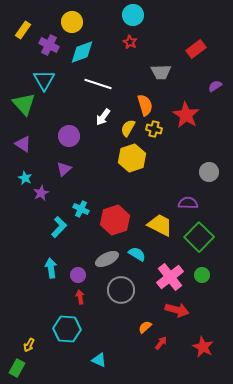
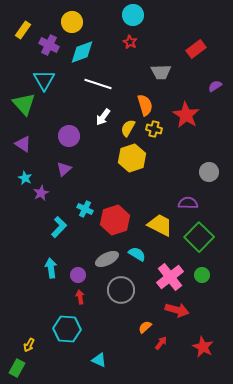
cyan cross at (81, 209): moved 4 px right
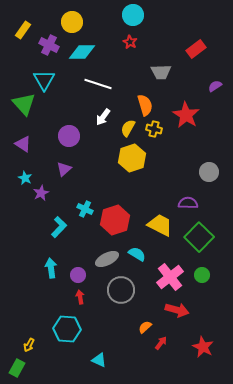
cyan diamond at (82, 52): rotated 20 degrees clockwise
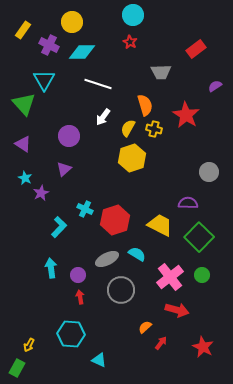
cyan hexagon at (67, 329): moved 4 px right, 5 px down
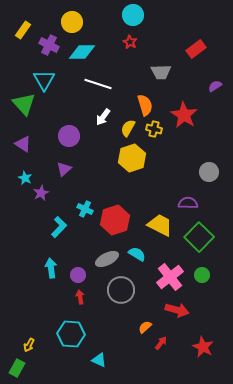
red star at (186, 115): moved 2 px left
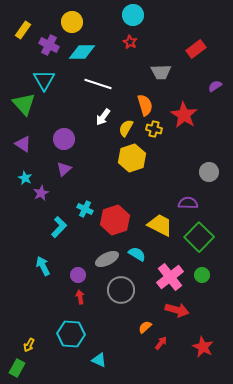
yellow semicircle at (128, 128): moved 2 px left
purple circle at (69, 136): moved 5 px left, 3 px down
cyan arrow at (51, 268): moved 8 px left, 2 px up; rotated 18 degrees counterclockwise
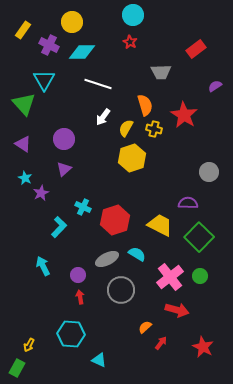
cyan cross at (85, 209): moved 2 px left, 2 px up
green circle at (202, 275): moved 2 px left, 1 px down
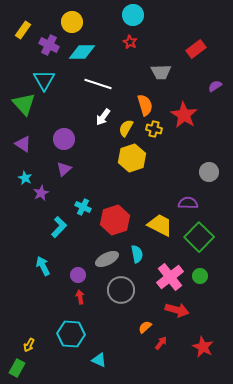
cyan semicircle at (137, 254): rotated 48 degrees clockwise
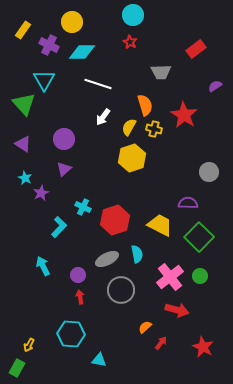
yellow semicircle at (126, 128): moved 3 px right, 1 px up
cyan triangle at (99, 360): rotated 14 degrees counterclockwise
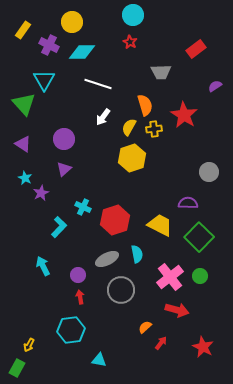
yellow cross at (154, 129): rotated 21 degrees counterclockwise
cyan hexagon at (71, 334): moved 4 px up; rotated 12 degrees counterclockwise
